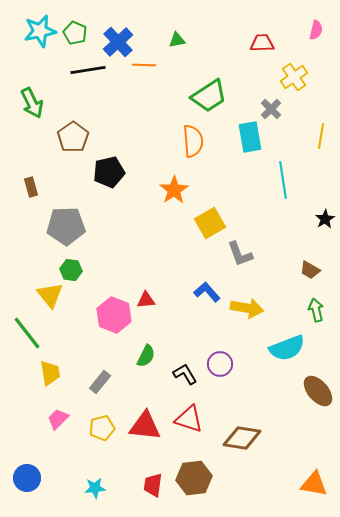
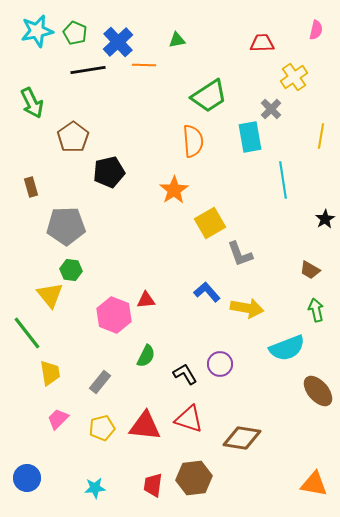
cyan star at (40, 31): moved 3 px left
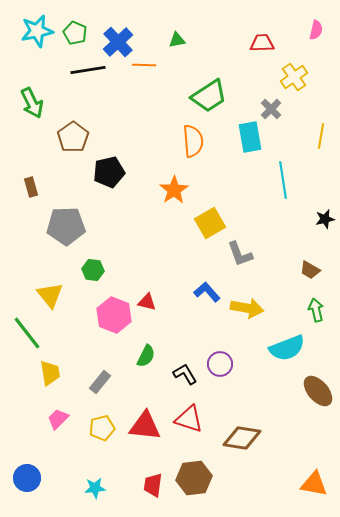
black star at (325, 219): rotated 18 degrees clockwise
green hexagon at (71, 270): moved 22 px right
red triangle at (146, 300): moved 1 px right, 2 px down; rotated 18 degrees clockwise
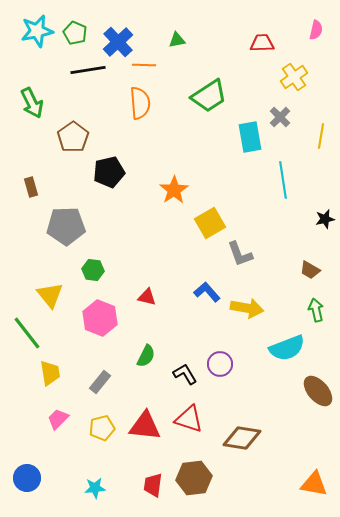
gray cross at (271, 109): moved 9 px right, 8 px down
orange semicircle at (193, 141): moved 53 px left, 38 px up
red triangle at (147, 302): moved 5 px up
pink hexagon at (114, 315): moved 14 px left, 3 px down
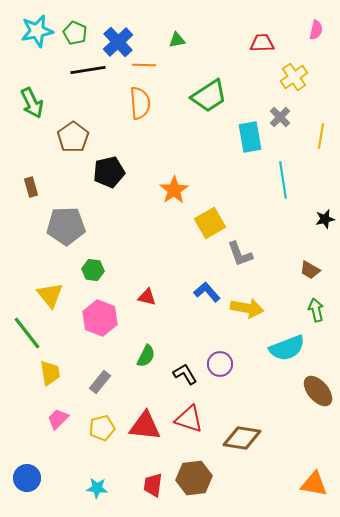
cyan star at (95, 488): moved 2 px right; rotated 10 degrees clockwise
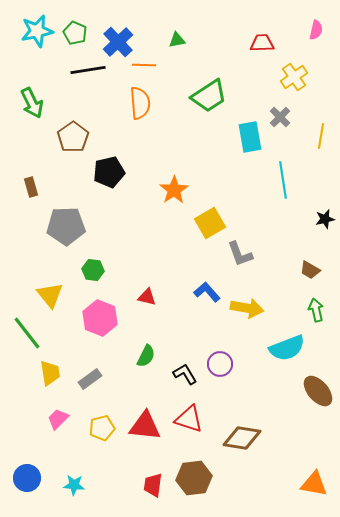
gray rectangle at (100, 382): moved 10 px left, 3 px up; rotated 15 degrees clockwise
cyan star at (97, 488): moved 23 px left, 3 px up
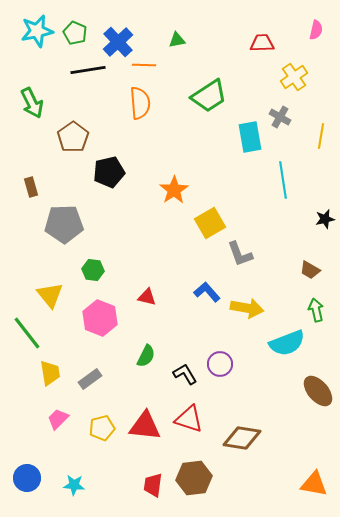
gray cross at (280, 117): rotated 15 degrees counterclockwise
gray pentagon at (66, 226): moved 2 px left, 2 px up
cyan semicircle at (287, 348): moved 5 px up
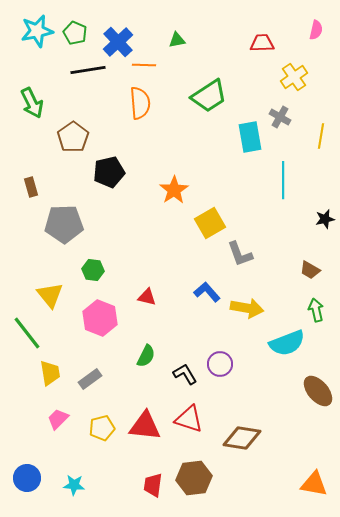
cyan line at (283, 180): rotated 9 degrees clockwise
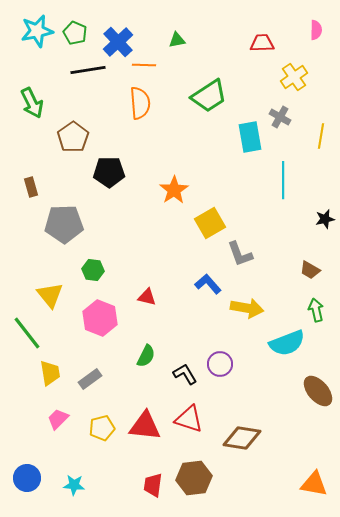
pink semicircle at (316, 30): rotated 12 degrees counterclockwise
black pentagon at (109, 172): rotated 12 degrees clockwise
blue L-shape at (207, 292): moved 1 px right, 8 px up
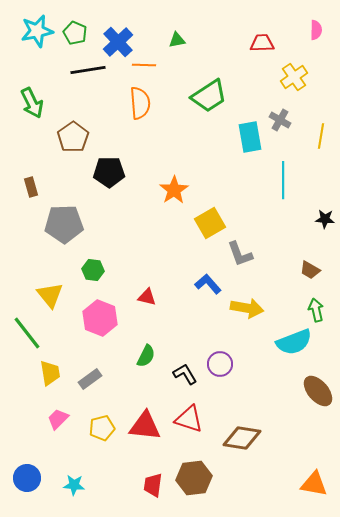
gray cross at (280, 117): moved 3 px down
black star at (325, 219): rotated 18 degrees clockwise
cyan semicircle at (287, 343): moved 7 px right, 1 px up
